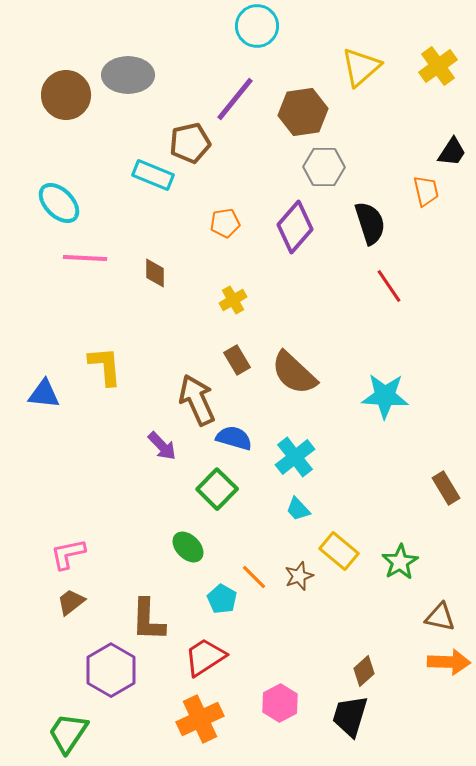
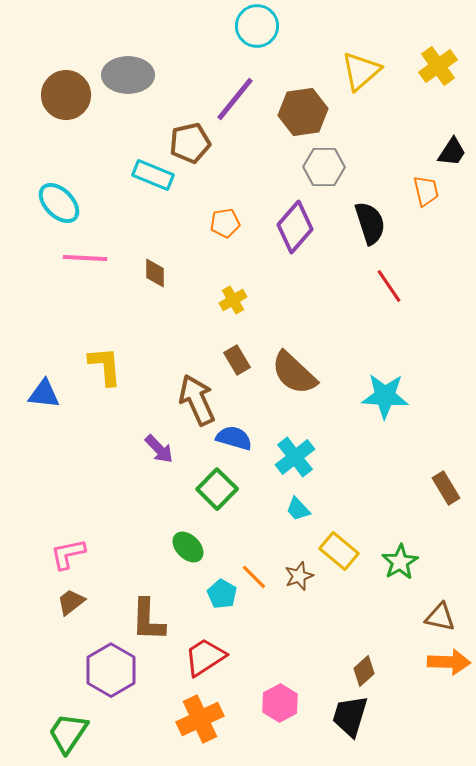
yellow triangle at (361, 67): moved 4 px down
purple arrow at (162, 446): moved 3 px left, 3 px down
cyan pentagon at (222, 599): moved 5 px up
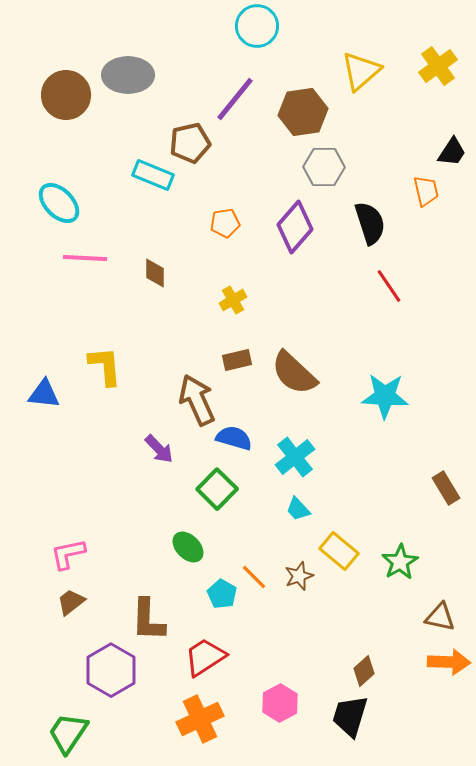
brown rectangle at (237, 360): rotated 72 degrees counterclockwise
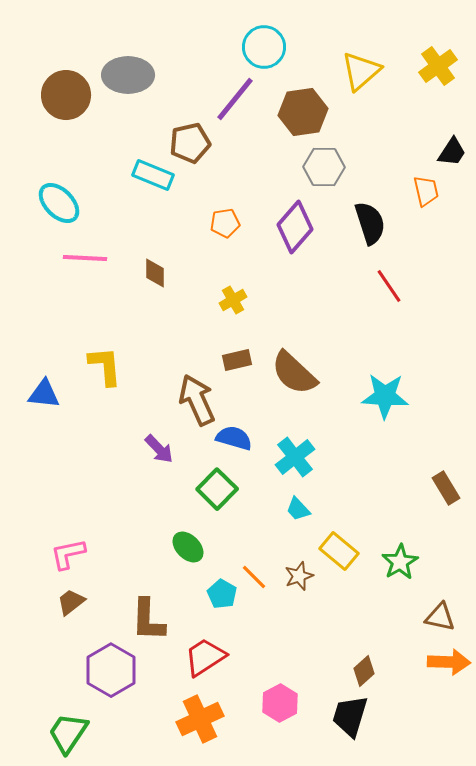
cyan circle at (257, 26): moved 7 px right, 21 px down
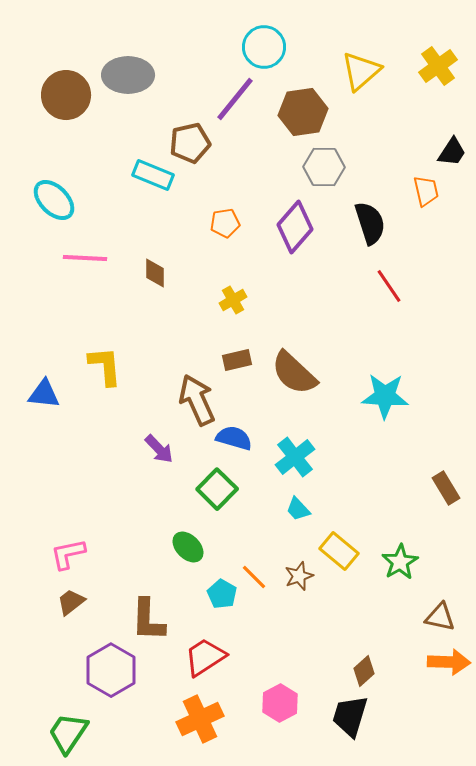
cyan ellipse at (59, 203): moved 5 px left, 3 px up
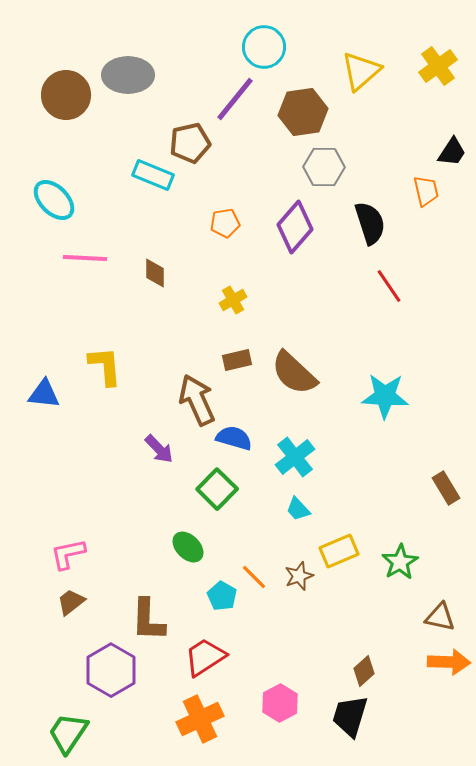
yellow rectangle at (339, 551): rotated 63 degrees counterclockwise
cyan pentagon at (222, 594): moved 2 px down
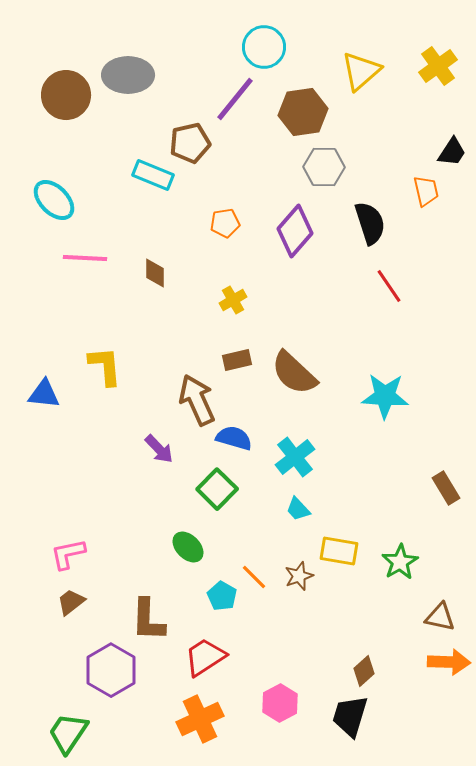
purple diamond at (295, 227): moved 4 px down
yellow rectangle at (339, 551): rotated 33 degrees clockwise
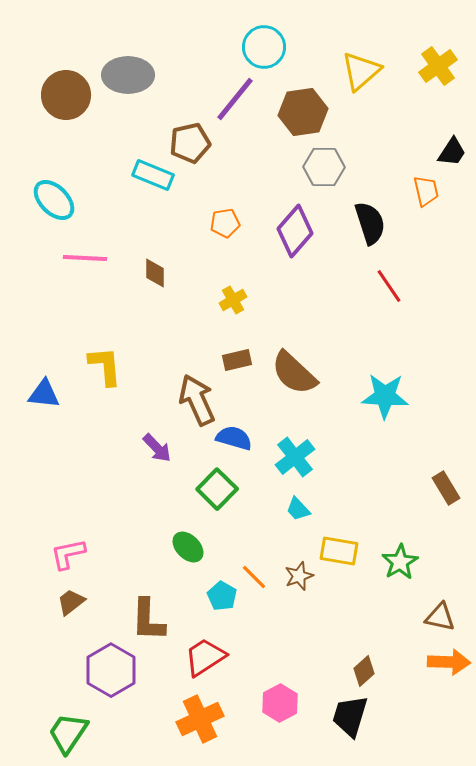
purple arrow at (159, 449): moved 2 px left, 1 px up
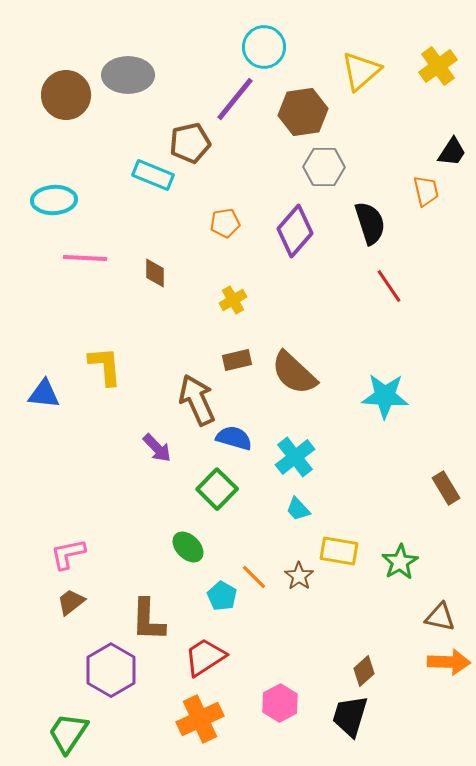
cyan ellipse at (54, 200): rotated 48 degrees counterclockwise
brown star at (299, 576): rotated 16 degrees counterclockwise
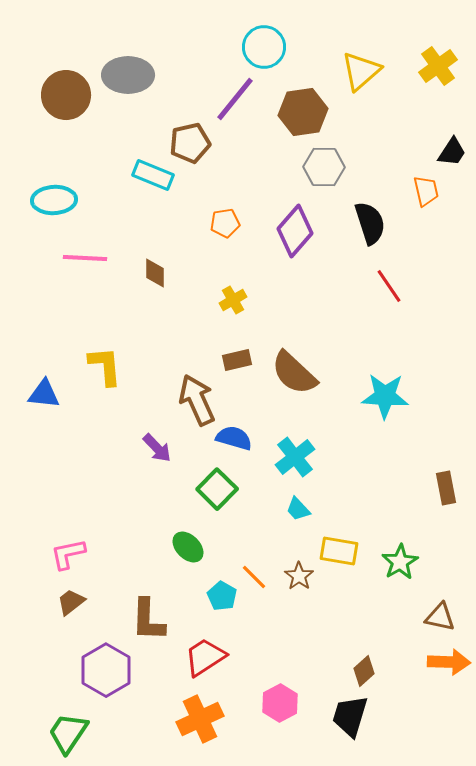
brown rectangle at (446, 488): rotated 20 degrees clockwise
purple hexagon at (111, 670): moved 5 px left
